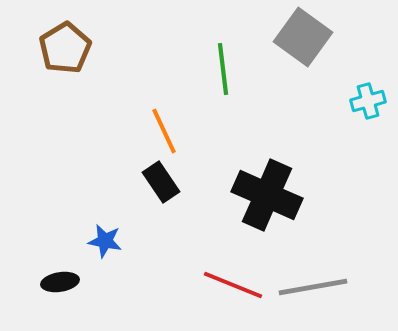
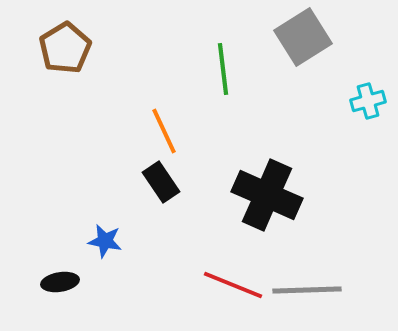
gray square: rotated 22 degrees clockwise
gray line: moved 6 px left, 3 px down; rotated 8 degrees clockwise
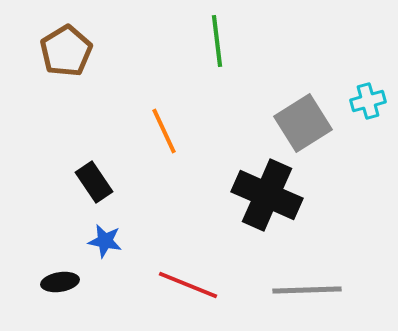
gray square: moved 86 px down
brown pentagon: moved 1 px right, 3 px down
green line: moved 6 px left, 28 px up
black rectangle: moved 67 px left
red line: moved 45 px left
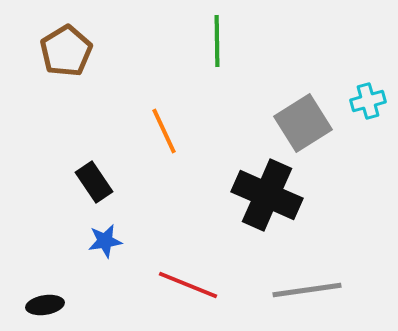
green line: rotated 6 degrees clockwise
blue star: rotated 20 degrees counterclockwise
black ellipse: moved 15 px left, 23 px down
gray line: rotated 6 degrees counterclockwise
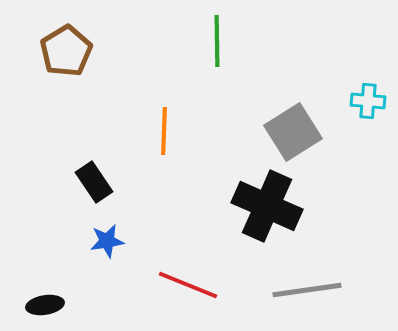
cyan cross: rotated 20 degrees clockwise
gray square: moved 10 px left, 9 px down
orange line: rotated 27 degrees clockwise
black cross: moved 11 px down
blue star: moved 2 px right
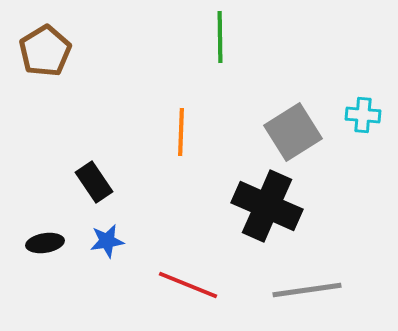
green line: moved 3 px right, 4 px up
brown pentagon: moved 21 px left
cyan cross: moved 5 px left, 14 px down
orange line: moved 17 px right, 1 px down
black ellipse: moved 62 px up
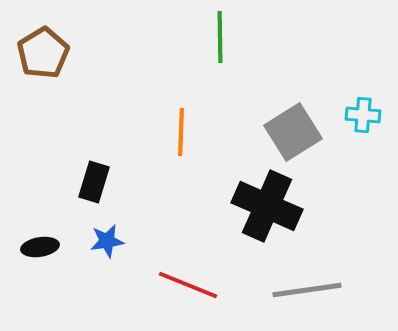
brown pentagon: moved 2 px left, 2 px down
black rectangle: rotated 51 degrees clockwise
black ellipse: moved 5 px left, 4 px down
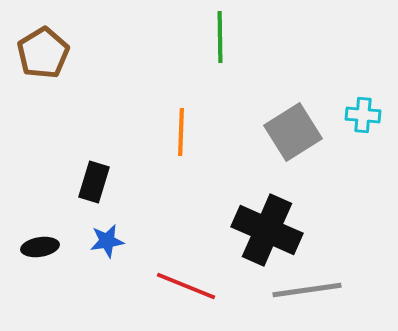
black cross: moved 24 px down
red line: moved 2 px left, 1 px down
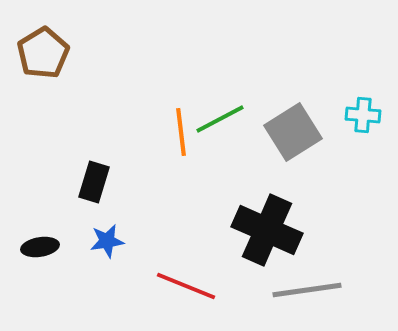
green line: moved 82 px down; rotated 63 degrees clockwise
orange line: rotated 9 degrees counterclockwise
